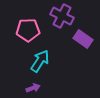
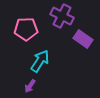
pink pentagon: moved 2 px left, 1 px up
purple arrow: moved 3 px left, 2 px up; rotated 144 degrees clockwise
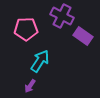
purple rectangle: moved 3 px up
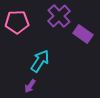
purple cross: moved 3 px left; rotated 20 degrees clockwise
pink pentagon: moved 9 px left, 7 px up
purple rectangle: moved 2 px up
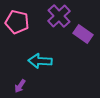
pink pentagon: rotated 15 degrees clockwise
cyan arrow: rotated 120 degrees counterclockwise
purple arrow: moved 10 px left
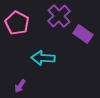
pink pentagon: moved 1 px down; rotated 15 degrees clockwise
cyan arrow: moved 3 px right, 3 px up
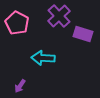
purple rectangle: rotated 18 degrees counterclockwise
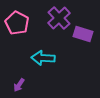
purple cross: moved 2 px down
purple arrow: moved 1 px left, 1 px up
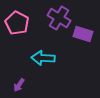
purple cross: rotated 15 degrees counterclockwise
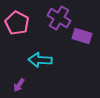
purple rectangle: moved 1 px left, 2 px down
cyan arrow: moved 3 px left, 2 px down
